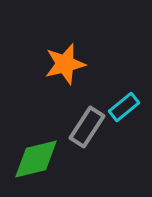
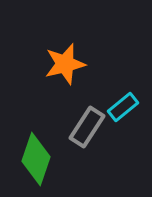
cyan rectangle: moved 1 px left
green diamond: rotated 57 degrees counterclockwise
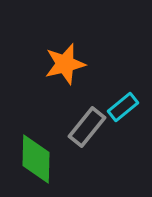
gray rectangle: rotated 6 degrees clockwise
green diamond: rotated 18 degrees counterclockwise
